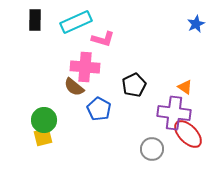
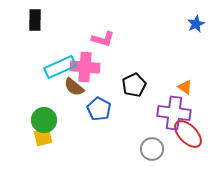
cyan rectangle: moved 16 px left, 45 px down
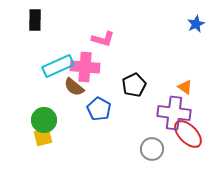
cyan rectangle: moved 2 px left, 1 px up
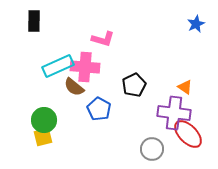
black rectangle: moved 1 px left, 1 px down
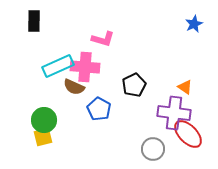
blue star: moved 2 px left
brown semicircle: rotated 15 degrees counterclockwise
gray circle: moved 1 px right
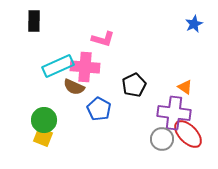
yellow square: rotated 36 degrees clockwise
gray circle: moved 9 px right, 10 px up
